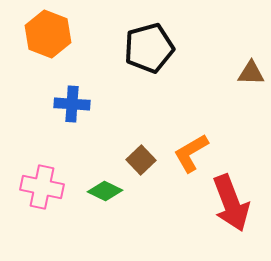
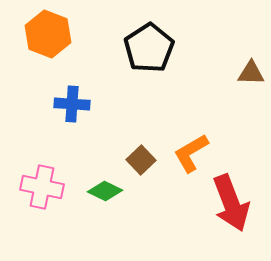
black pentagon: rotated 18 degrees counterclockwise
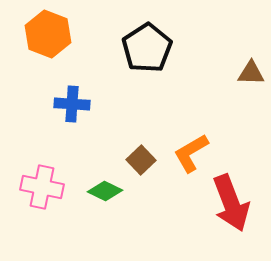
black pentagon: moved 2 px left
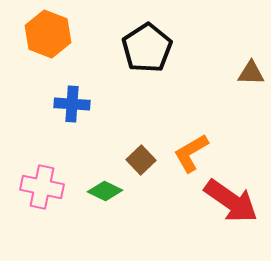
red arrow: moved 2 px up; rotated 34 degrees counterclockwise
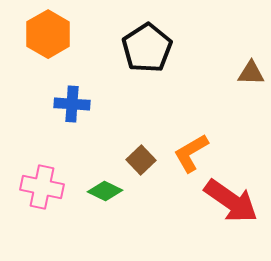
orange hexagon: rotated 9 degrees clockwise
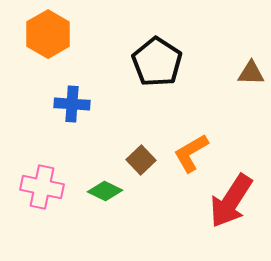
black pentagon: moved 10 px right, 14 px down; rotated 6 degrees counterclockwise
red arrow: rotated 88 degrees clockwise
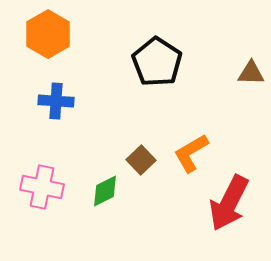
blue cross: moved 16 px left, 3 px up
green diamond: rotated 52 degrees counterclockwise
red arrow: moved 2 px left, 2 px down; rotated 6 degrees counterclockwise
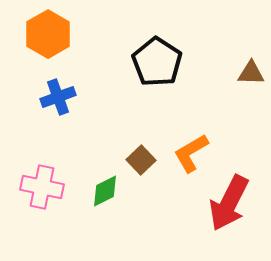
blue cross: moved 2 px right, 4 px up; rotated 24 degrees counterclockwise
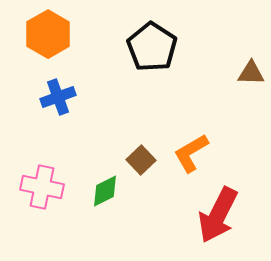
black pentagon: moved 5 px left, 15 px up
red arrow: moved 11 px left, 12 px down
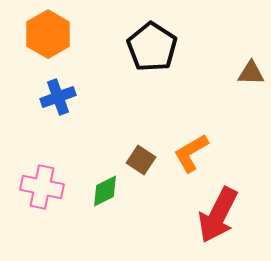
brown square: rotated 12 degrees counterclockwise
